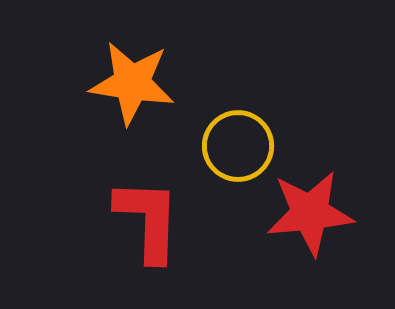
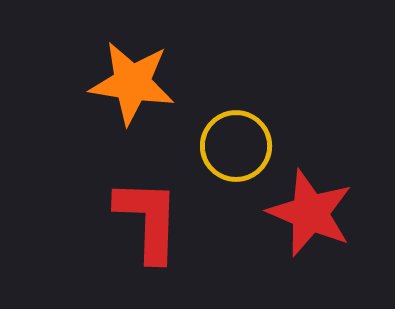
yellow circle: moved 2 px left
red star: rotated 28 degrees clockwise
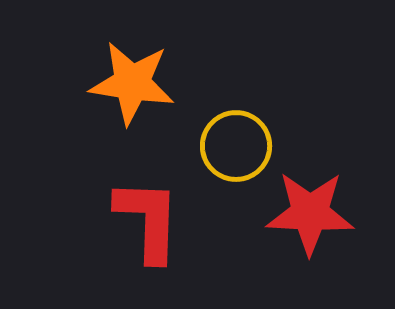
red star: rotated 20 degrees counterclockwise
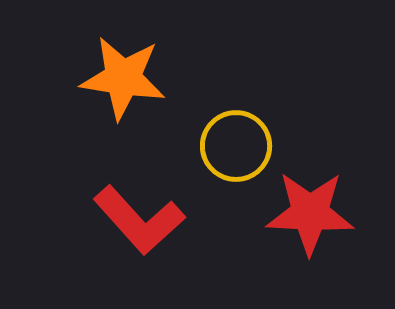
orange star: moved 9 px left, 5 px up
red L-shape: moved 9 px left; rotated 136 degrees clockwise
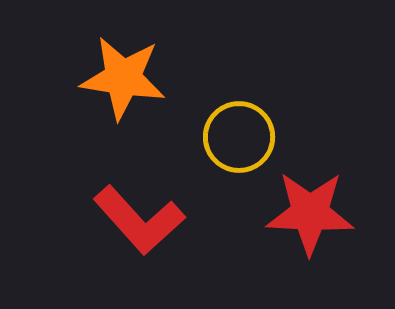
yellow circle: moved 3 px right, 9 px up
